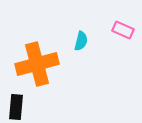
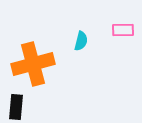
pink rectangle: rotated 25 degrees counterclockwise
orange cross: moved 4 px left
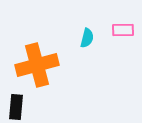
cyan semicircle: moved 6 px right, 3 px up
orange cross: moved 4 px right, 1 px down
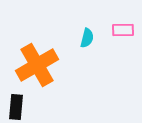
orange cross: rotated 15 degrees counterclockwise
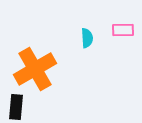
cyan semicircle: rotated 18 degrees counterclockwise
orange cross: moved 2 px left, 4 px down
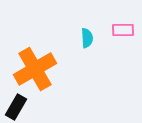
black rectangle: rotated 25 degrees clockwise
